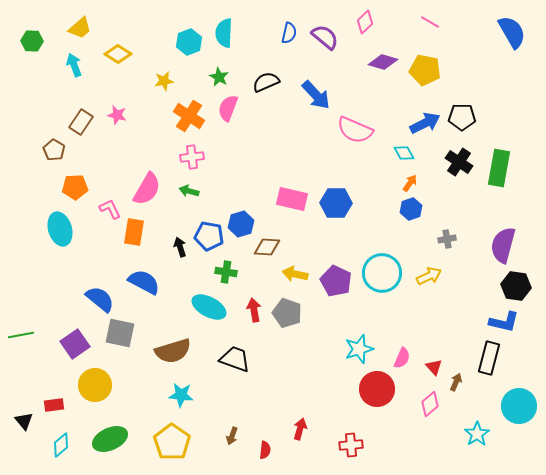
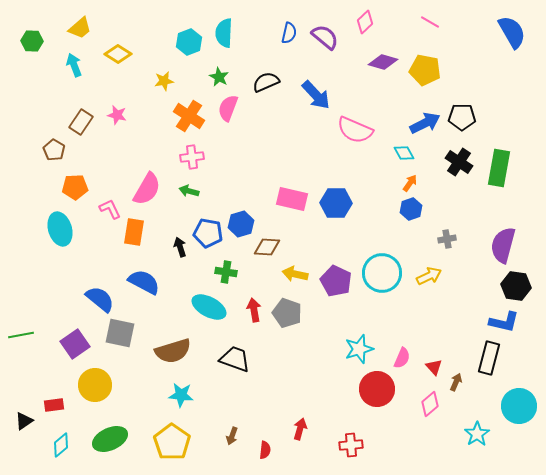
blue pentagon at (209, 236): moved 1 px left, 3 px up
black triangle at (24, 421): rotated 36 degrees clockwise
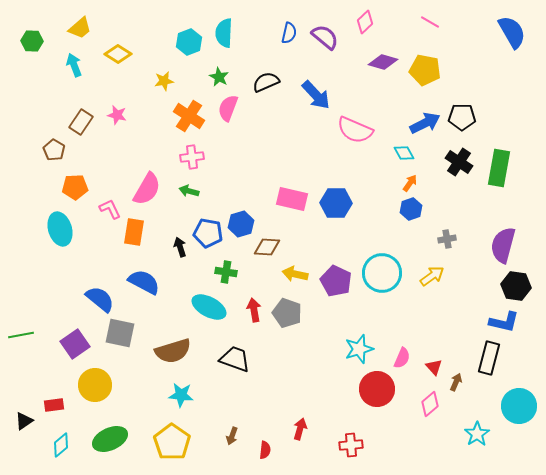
yellow arrow at (429, 276): moved 3 px right; rotated 10 degrees counterclockwise
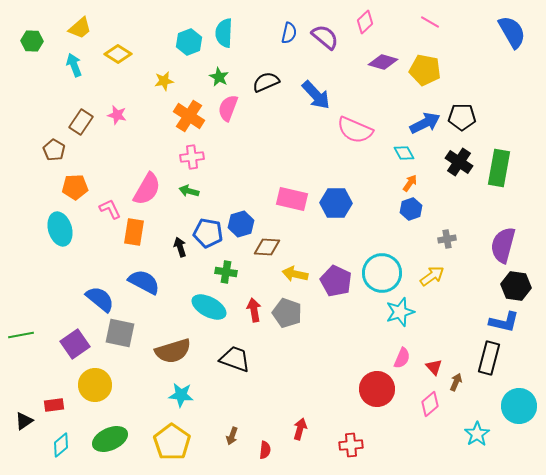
cyan star at (359, 349): moved 41 px right, 37 px up
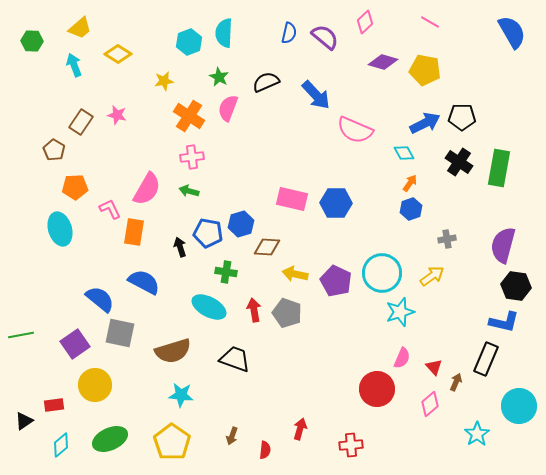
black rectangle at (489, 358): moved 3 px left, 1 px down; rotated 8 degrees clockwise
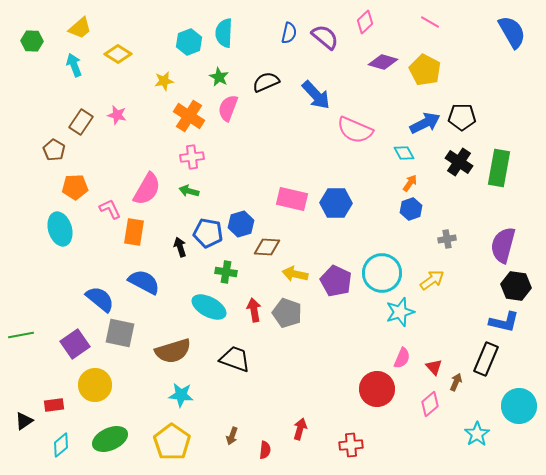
yellow pentagon at (425, 70): rotated 16 degrees clockwise
yellow arrow at (432, 276): moved 4 px down
